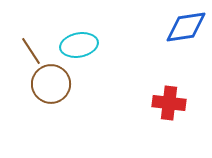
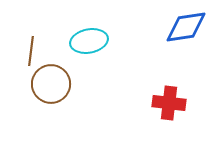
cyan ellipse: moved 10 px right, 4 px up
brown line: rotated 40 degrees clockwise
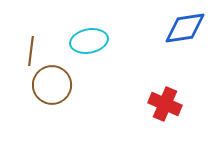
blue diamond: moved 1 px left, 1 px down
brown circle: moved 1 px right, 1 px down
red cross: moved 4 px left, 1 px down; rotated 16 degrees clockwise
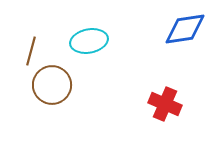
blue diamond: moved 1 px down
brown line: rotated 8 degrees clockwise
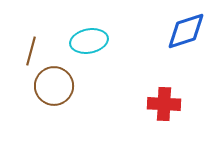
blue diamond: moved 1 px right, 2 px down; rotated 9 degrees counterclockwise
brown circle: moved 2 px right, 1 px down
red cross: moved 1 px left; rotated 20 degrees counterclockwise
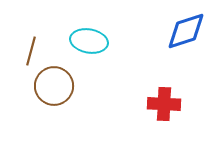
cyan ellipse: rotated 21 degrees clockwise
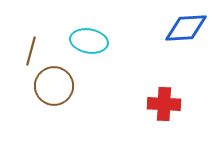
blue diamond: moved 3 px up; rotated 15 degrees clockwise
